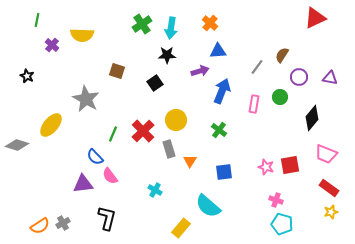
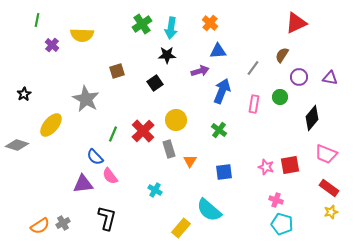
red triangle at (315, 18): moved 19 px left, 5 px down
gray line at (257, 67): moved 4 px left, 1 px down
brown square at (117, 71): rotated 35 degrees counterclockwise
black star at (27, 76): moved 3 px left, 18 px down; rotated 16 degrees clockwise
cyan semicircle at (208, 206): moved 1 px right, 4 px down
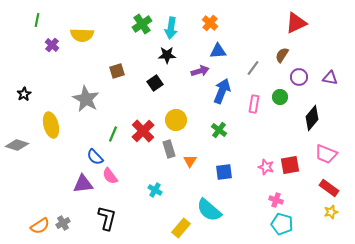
yellow ellipse at (51, 125): rotated 55 degrees counterclockwise
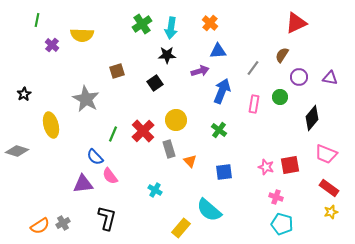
gray diamond at (17, 145): moved 6 px down
orange triangle at (190, 161): rotated 16 degrees counterclockwise
pink cross at (276, 200): moved 3 px up
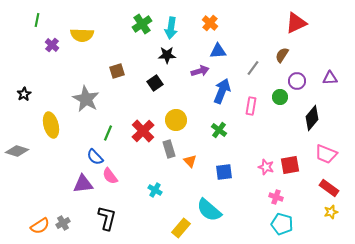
purple circle at (299, 77): moved 2 px left, 4 px down
purple triangle at (330, 78): rotated 14 degrees counterclockwise
pink rectangle at (254, 104): moved 3 px left, 2 px down
green line at (113, 134): moved 5 px left, 1 px up
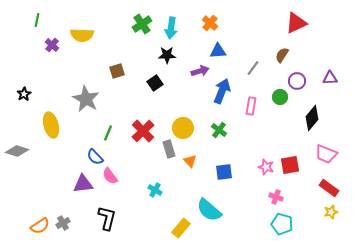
yellow circle at (176, 120): moved 7 px right, 8 px down
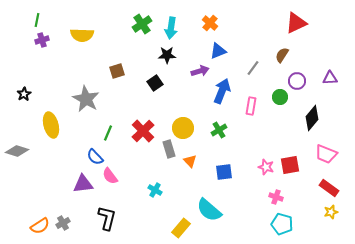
purple cross at (52, 45): moved 10 px left, 5 px up; rotated 32 degrees clockwise
blue triangle at (218, 51): rotated 18 degrees counterclockwise
green cross at (219, 130): rotated 21 degrees clockwise
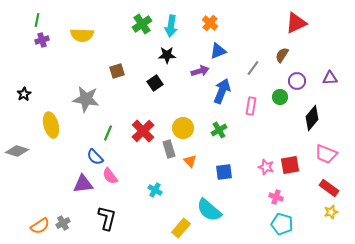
cyan arrow at (171, 28): moved 2 px up
gray star at (86, 99): rotated 20 degrees counterclockwise
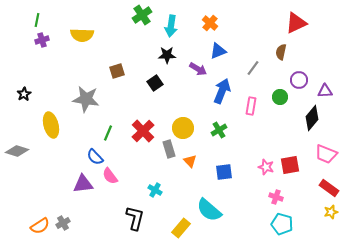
green cross at (142, 24): moved 9 px up
brown semicircle at (282, 55): moved 1 px left, 3 px up; rotated 21 degrees counterclockwise
purple arrow at (200, 71): moved 2 px left, 2 px up; rotated 48 degrees clockwise
purple triangle at (330, 78): moved 5 px left, 13 px down
purple circle at (297, 81): moved 2 px right, 1 px up
black L-shape at (107, 218): moved 28 px right
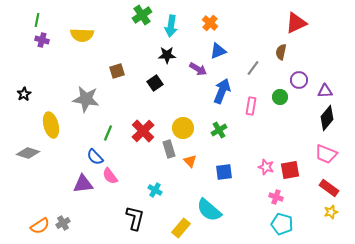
purple cross at (42, 40): rotated 32 degrees clockwise
black diamond at (312, 118): moved 15 px right
gray diamond at (17, 151): moved 11 px right, 2 px down
red square at (290, 165): moved 5 px down
